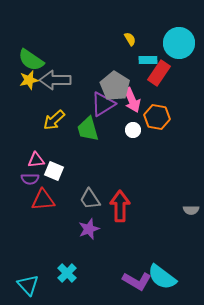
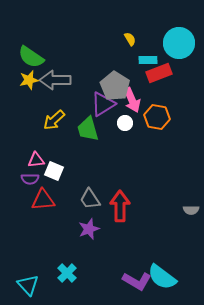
green semicircle: moved 3 px up
red rectangle: rotated 35 degrees clockwise
white circle: moved 8 px left, 7 px up
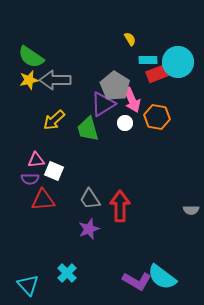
cyan circle: moved 1 px left, 19 px down
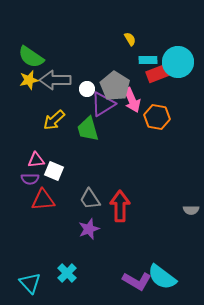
white circle: moved 38 px left, 34 px up
cyan triangle: moved 2 px right, 2 px up
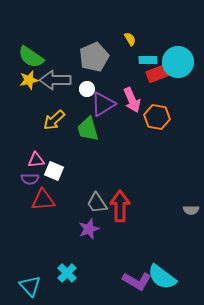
gray pentagon: moved 21 px left, 29 px up; rotated 16 degrees clockwise
gray trapezoid: moved 7 px right, 4 px down
cyan triangle: moved 3 px down
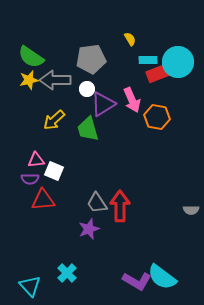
gray pentagon: moved 3 px left, 2 px down; rotated 16 degrees clockwise
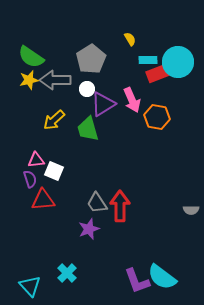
gray pentagon: rotated 24 degrees counterclockwise
purple semicircle: rotated 108 degrees counterclockwise
purple L-shape: rotated 40 degrees clockwise
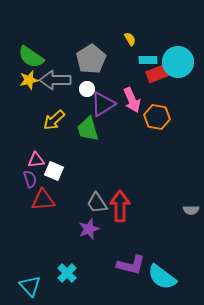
purple L-shape: moved 6 px left, 16 px up; rotated 56 degrees counterclockwise
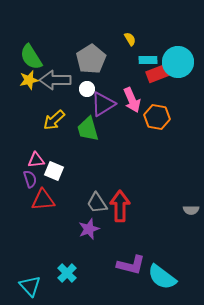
green semicircle: rotated 24 degrees clockwise
